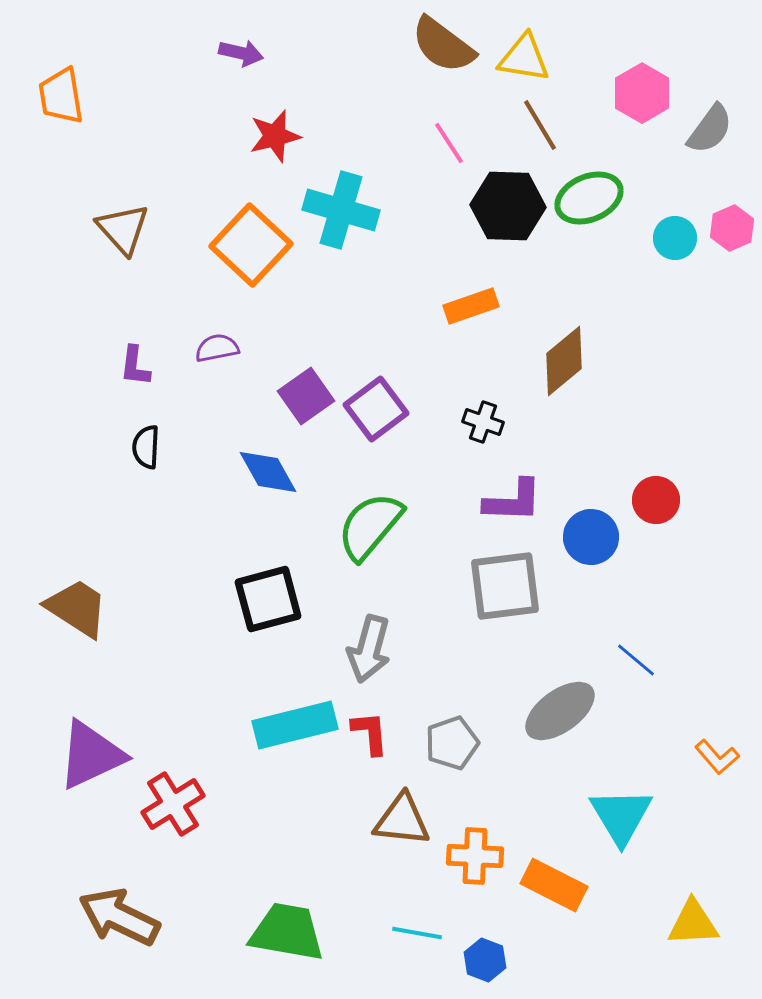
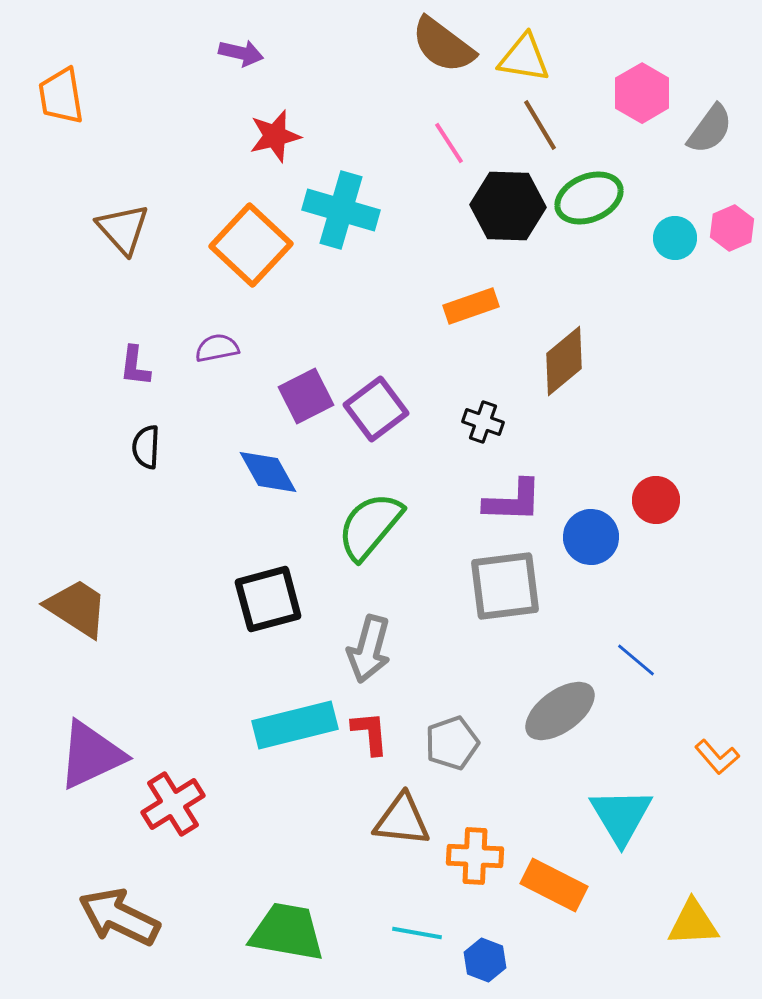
purple square at (306, 396): rotated 8 degrees clockwise
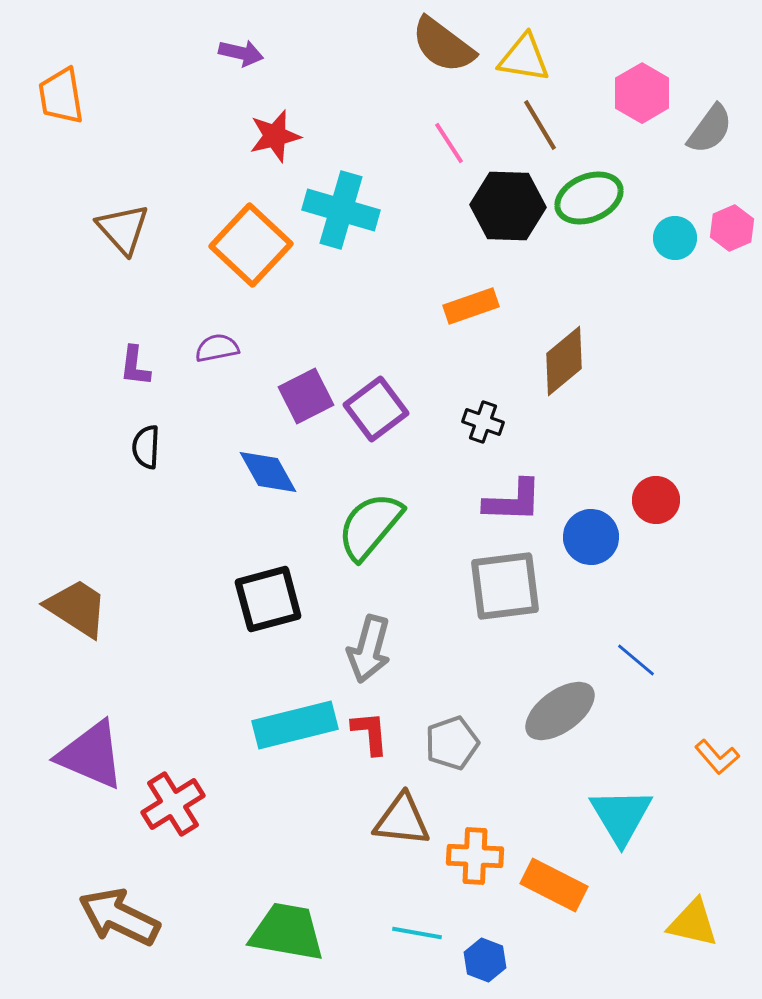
purple triangle at (91, 755): rotated 48 degrees clockwise
yellow triangle at (693, 923): rotated 16 degrees clockwise
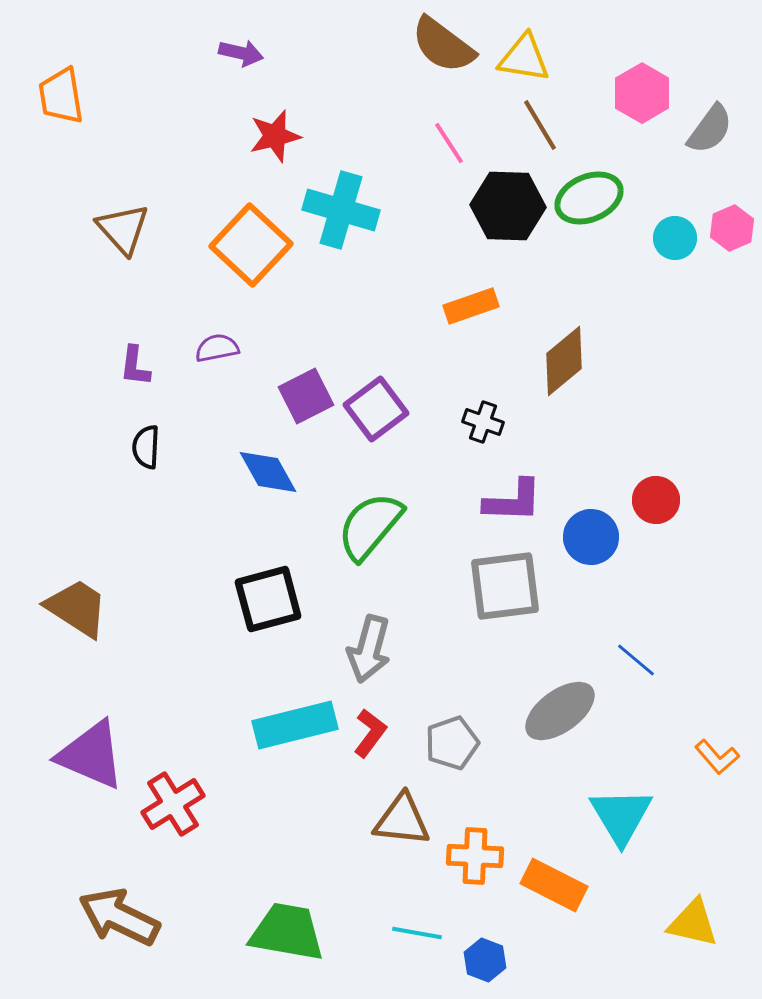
red L-shape at (370, 733): rotated 42 degrees clockwise
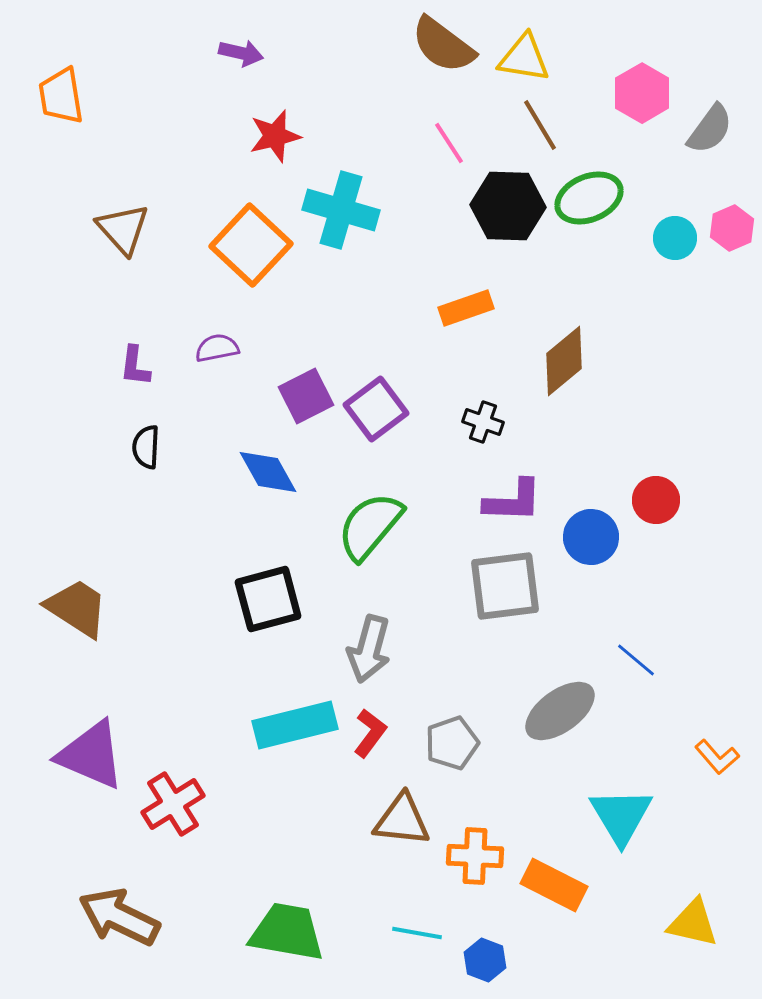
orange rectangle at (471, 306): moved 5 px left, 2 px down
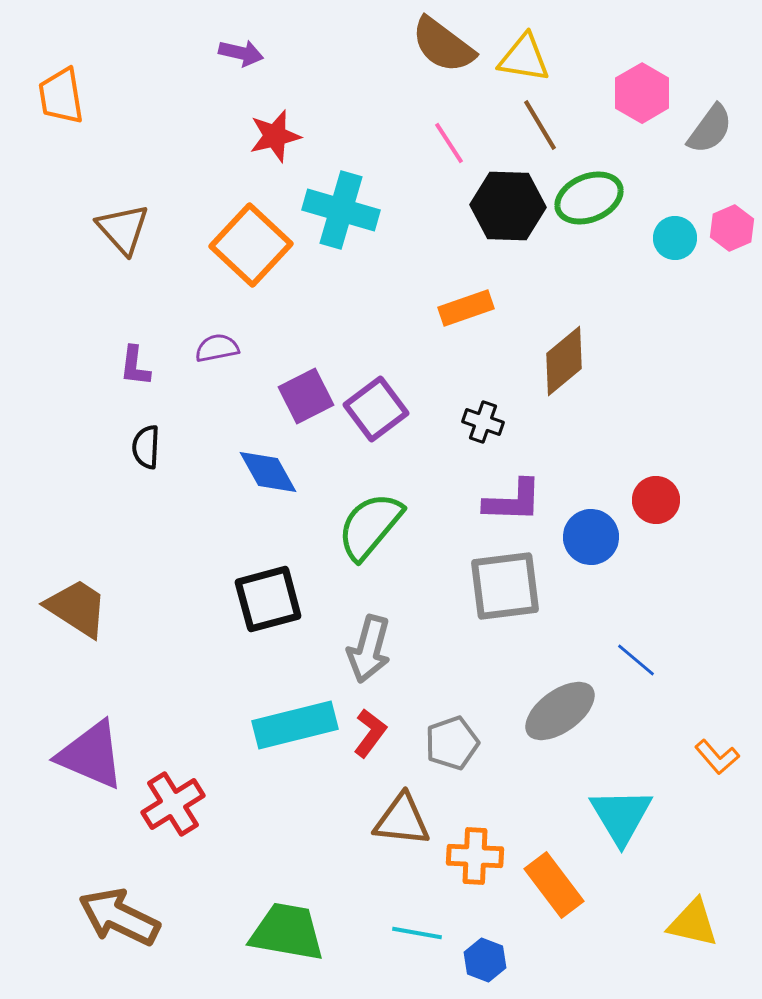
orange rectangle at (554, 885): rotated 26 degrees clockwise
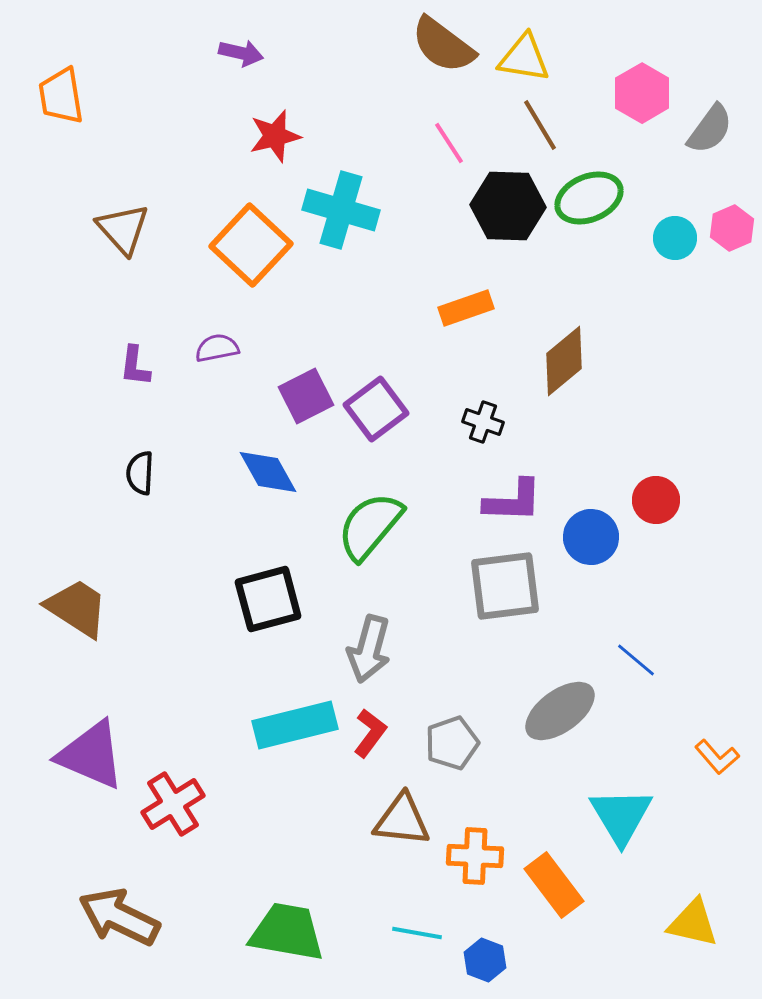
black semicircle at (146, 447): moved 6 px left, 26 px down
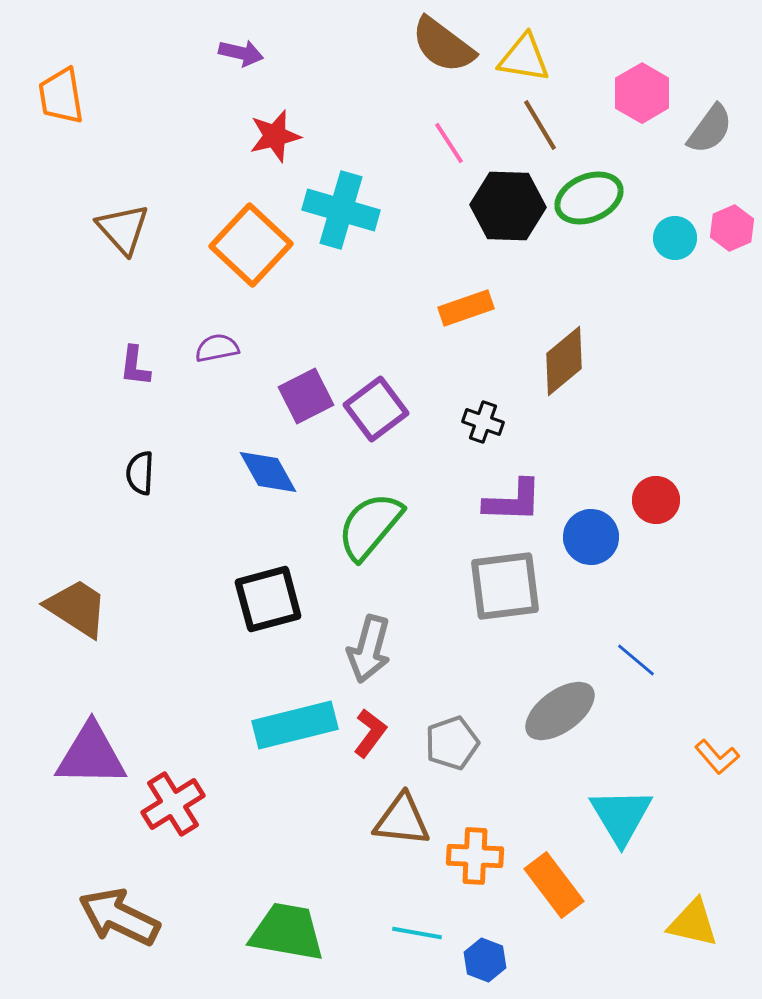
purple triangle at (91, 755): rotated 22 degrees counterclockwise
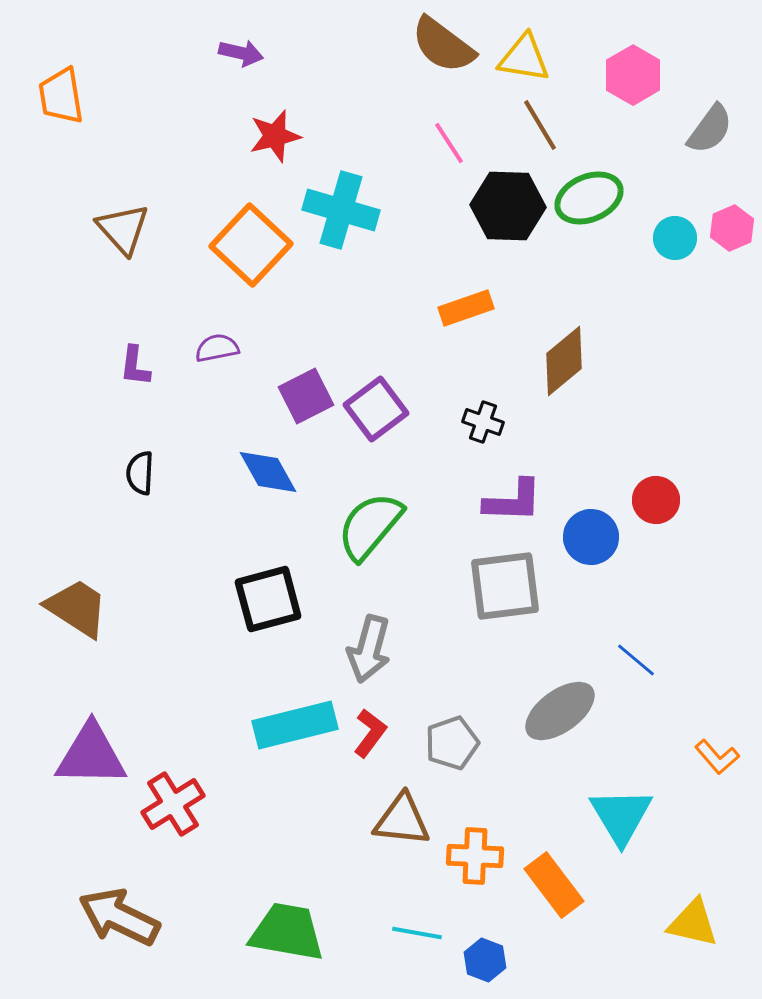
pink hexagon at (642, 93): moved 9 px left, 18 px up
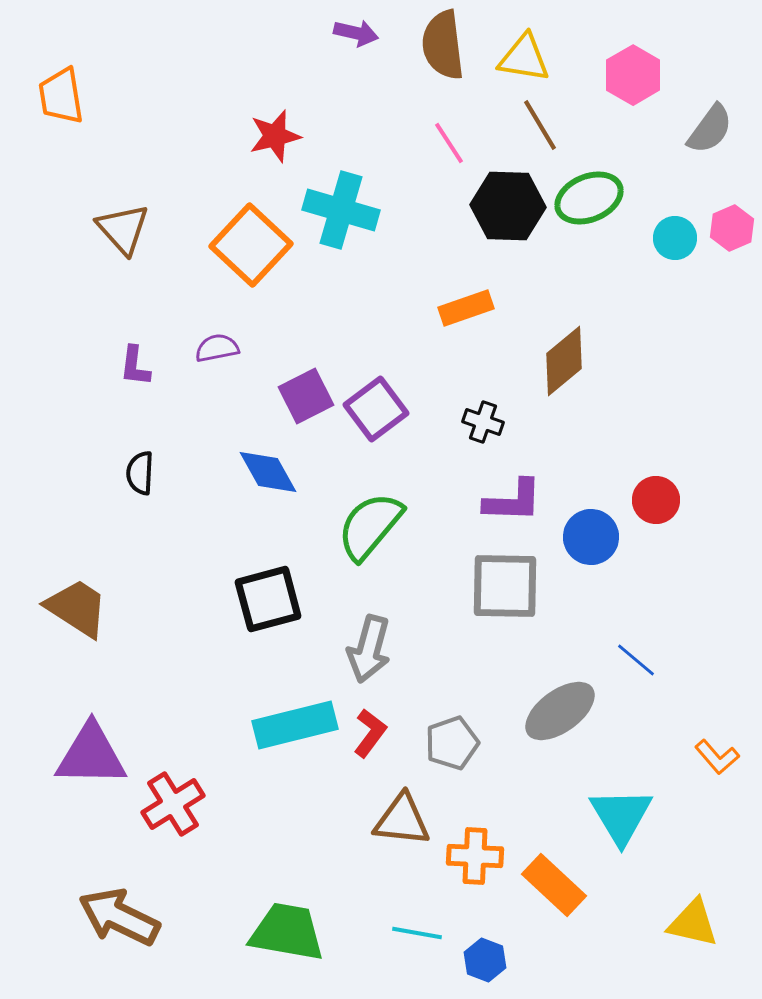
brown semicircle at (443, 45): rotated 46 degrees clockwise
purple arrow at (241, 53): moved 115 px right, 20 px up
gray square at (505, 586): rotated 8 degrees clockwise
orange rectangle at (554, 885): rotated 10 degrees counterclockwise
